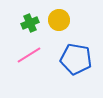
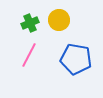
pink line: rotated 30 degrees counterclockwise
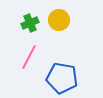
pink line: moved 2 px down
blue pentagon: moved 14 px left, 19 px down
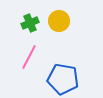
yellow circle: moved 1 px down
blue pentagon: moved 1 px right, 1 px down
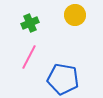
yellow circle: moved 16 px right, 6 px up
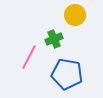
green cross: moved 24 px right, 16 px down
blue pentagon: moved 4 px right, 5 px up
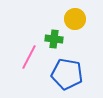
yellow circle: moved 4 px down
green cross: rotated 30 degrees clockwise
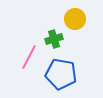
green cross: rotated 24 degrees counterclockwise
blue pentagon: moved 6 px left
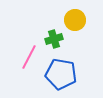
yellow circle: moved 1 px down
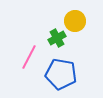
yellow circle: moved 1 px down
green cross: moved 3 px right, 1 px up; rotated 12 degrees counterclockwise
